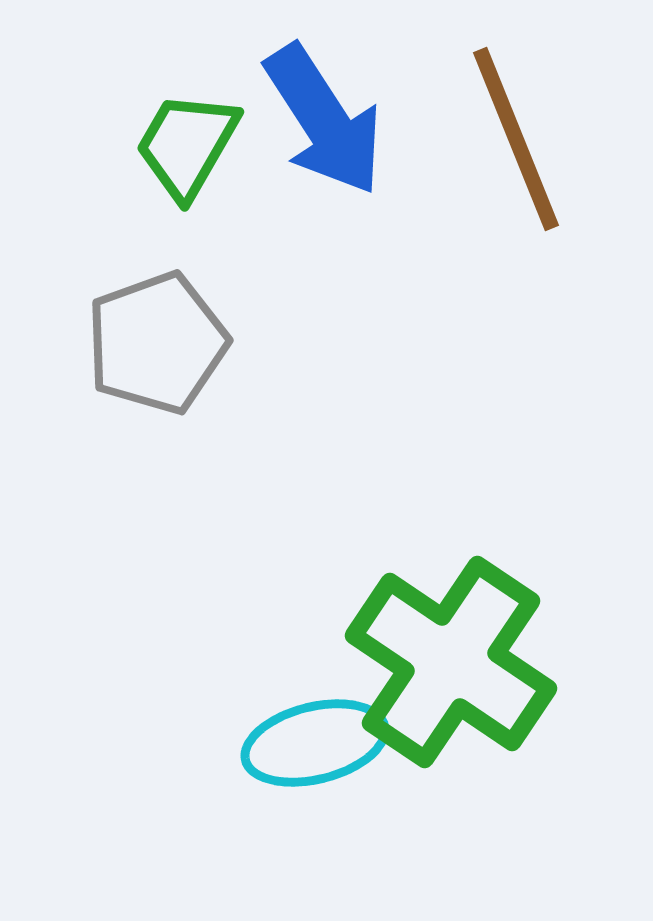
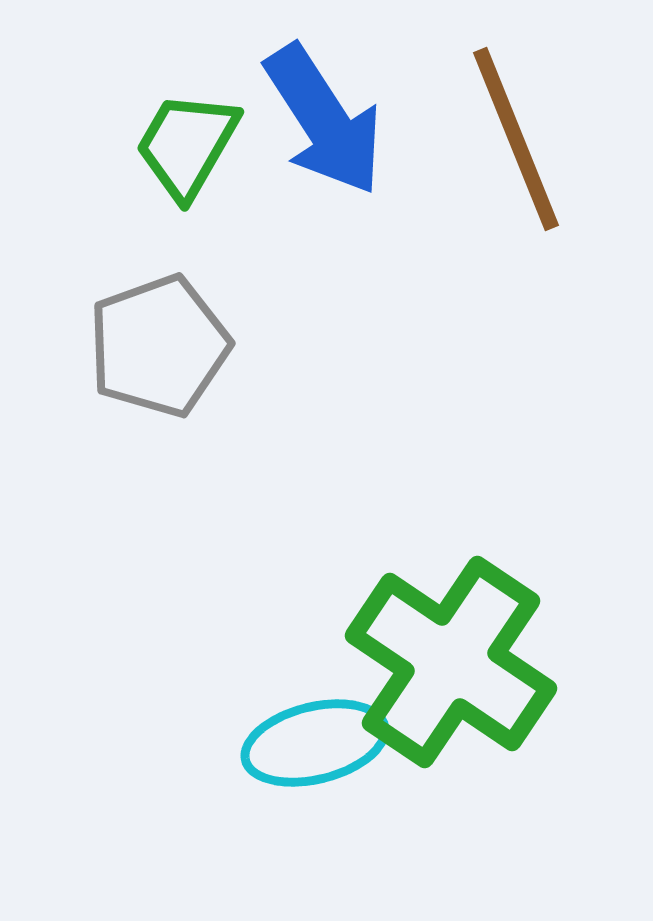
gray pentagon: moved 2 px right, 3 px down
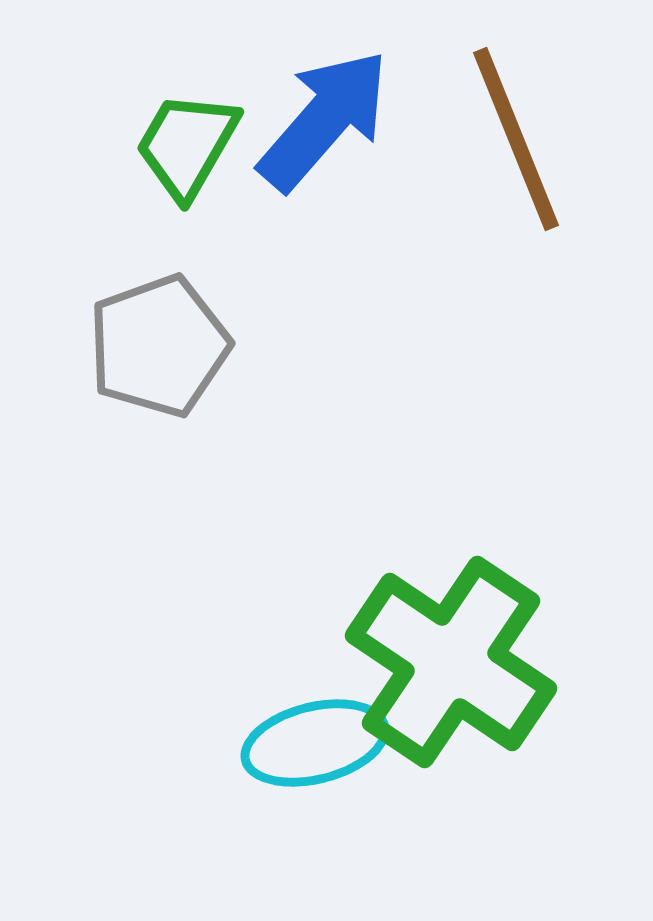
blue arrow: rotated 106 degrees counterclockwise
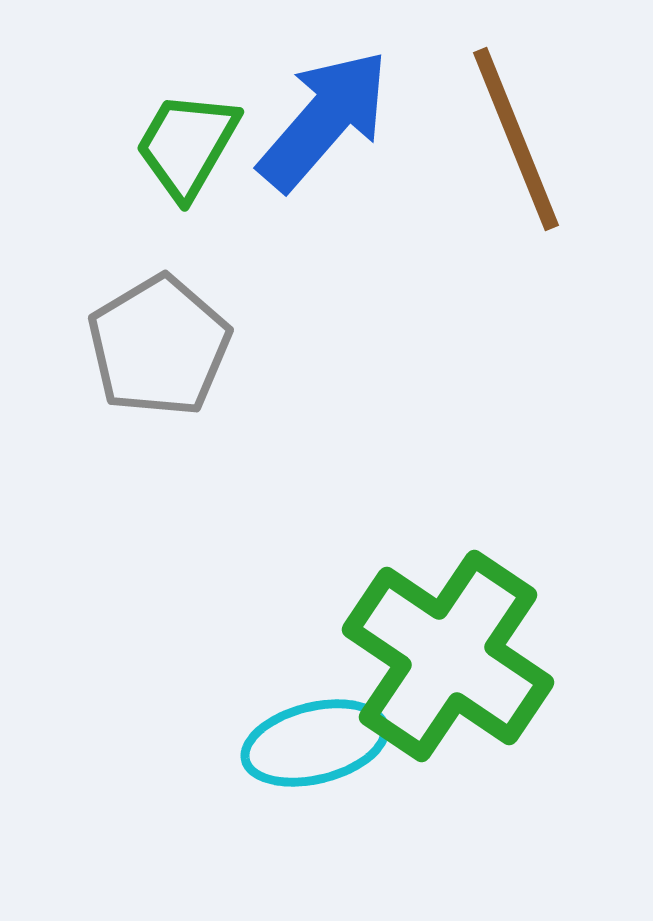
gray pentagon: rotated 11 degrees counterclockwise
green cross: moved 3 px left, 6 px up
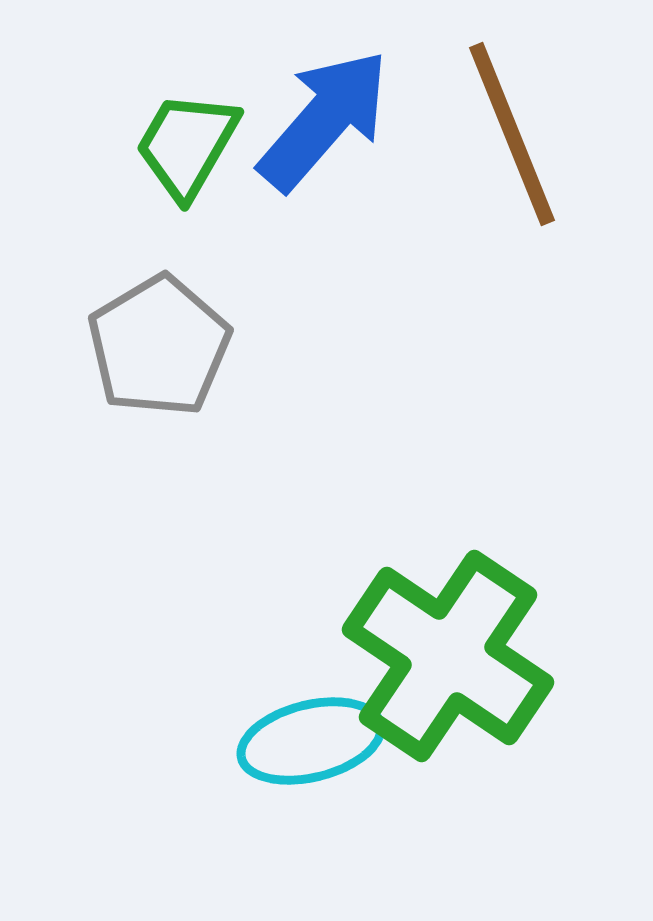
brown line: moved 4 px left, 5 px up
cyan ellipse: moved 4 px left, 2 px up
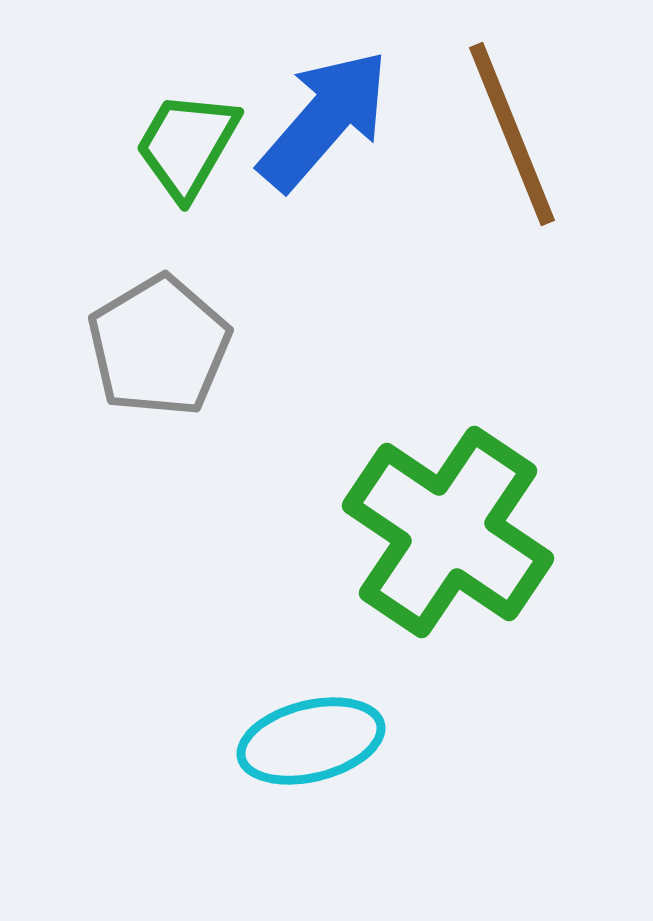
green cross: moved 124 px up
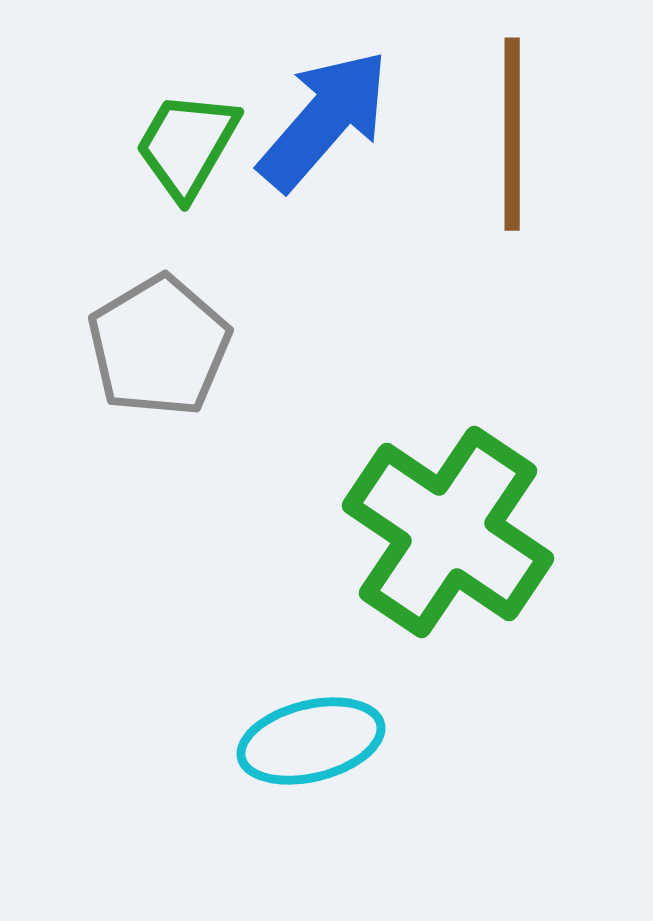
brown line: rotated 22 degrees clockwise
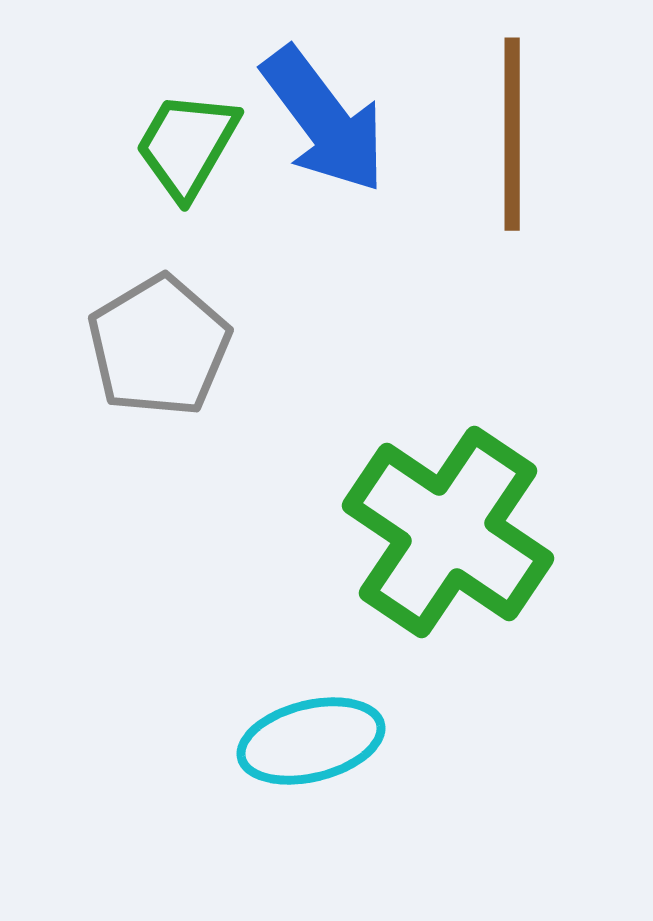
blue arrow: rotated 102 degrees clockwise
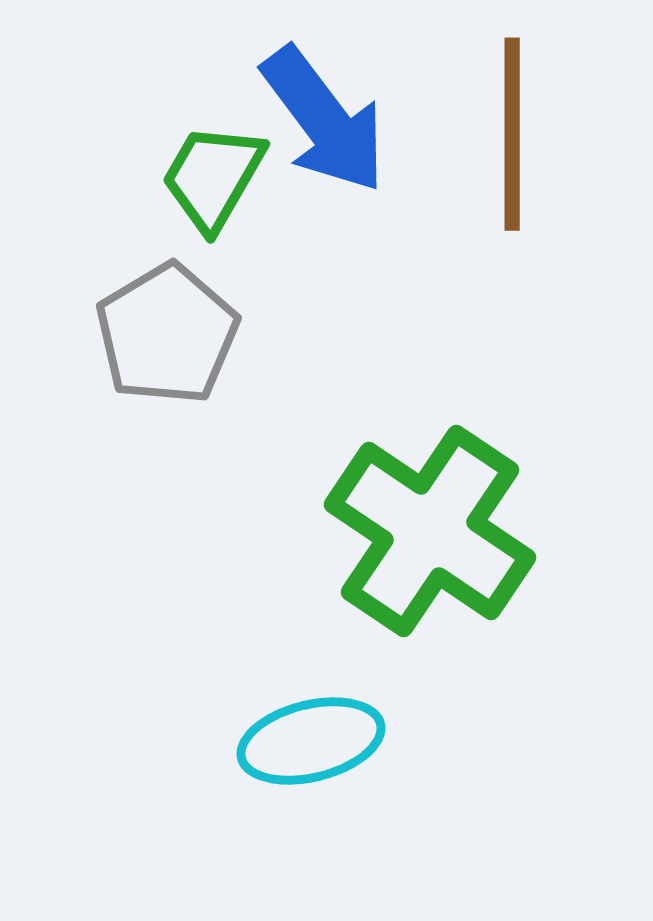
green trapezoid: moved 26 px right, 32 px down
gray pentagon: moved 8 px right, 12 px up
green cross: moved 18 px left, 1 px up
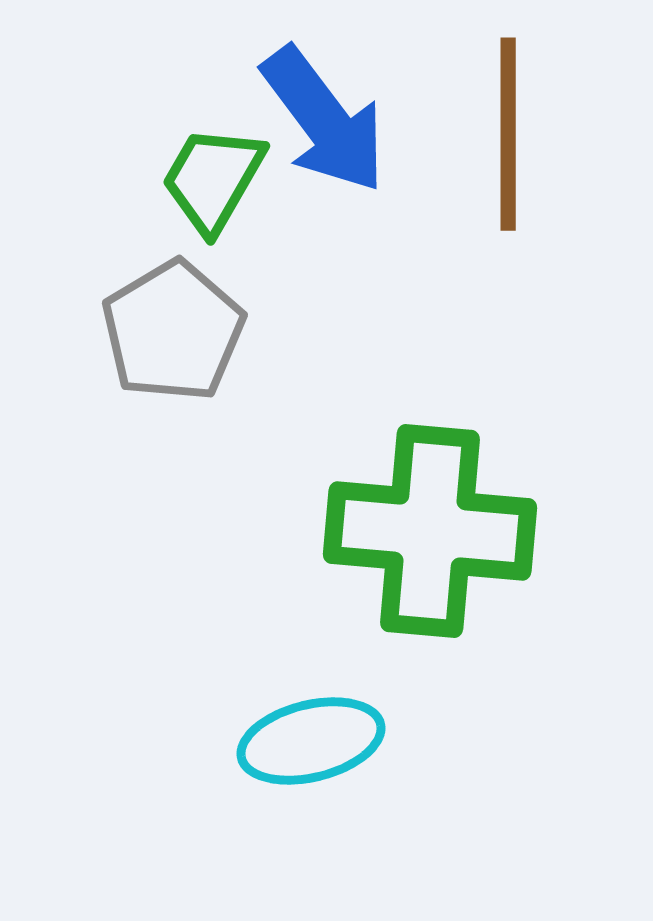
brown line: moved 4 px left
green trapezoid: moved 2 px down
gray pentagon: moved 6 px right, 3 px up
green cross: rotated 29 degrees counterclockwise
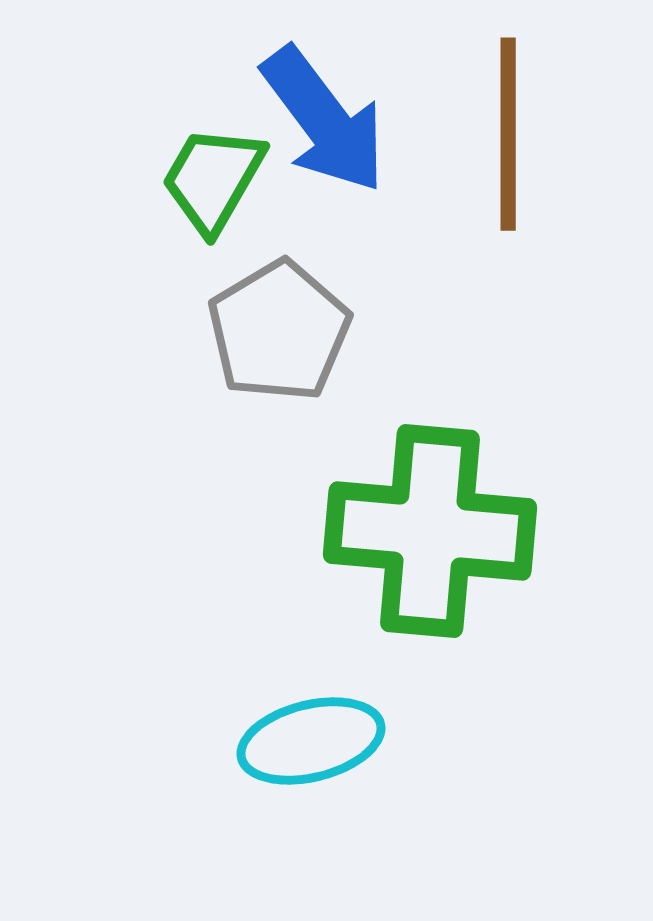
gray pentagon: moved 106 px right
